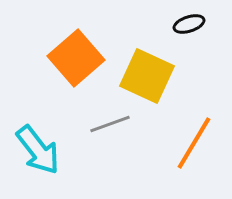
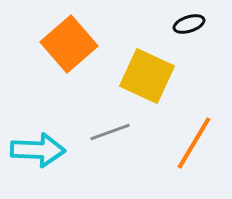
orange square: moved 7 px left, 14 px up
gray line: moved 8 px down
cyan arrow: rotated 50 degrees counterclockwise
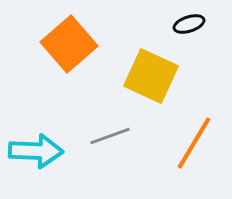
yellow square: moved 4 px right
gray line: moved 4 px down
cyan arrow: moved 2 px left, 1 px down
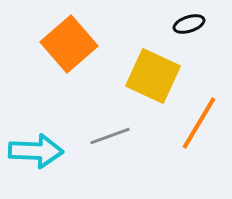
yellow square: moved 2 px right
orange line: moved 5 px right, 20 px up
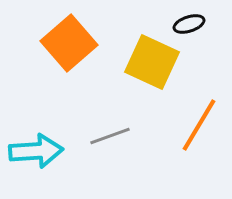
orange square: moved 1 px up
yellow square: moved 1 px left, 14 px up
orange line: moved 2 px down
cyan arrow: rotated 6 degrees counterclockwise
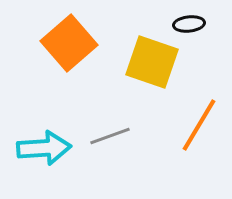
black ellipse: rotated 12 degrees clockwise
yellow square: rotated 6 degrees counterclockwise
cyan arrow: moved 8 px right, 3 px up
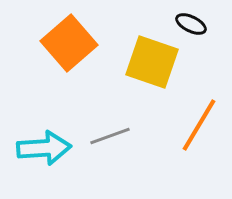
black ellipse: moved 2 px right; rotated 32 degrees clockwise
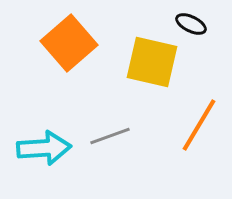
yellow square: rotated 6 degrees counterclockwise
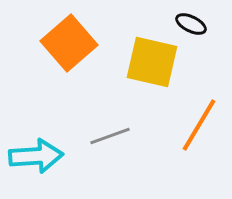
cyan arrow: moved 8 px left, 8 px down
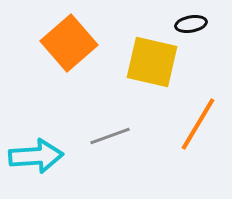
black ellipse: rotated 36 degrees counterclockwise
orange line: moved 1 px left, 1 px up
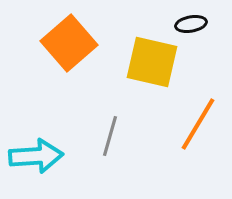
gray line: rotated 54 degrees counterclockwise
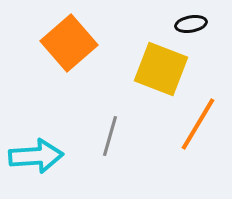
yellow square: moved 9 px right, 7 px down; rotated 8 degrees clockwise
